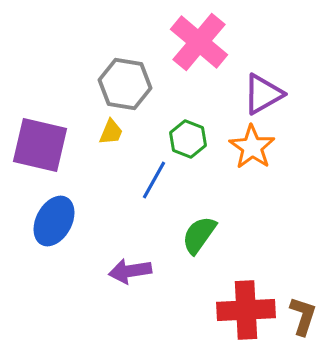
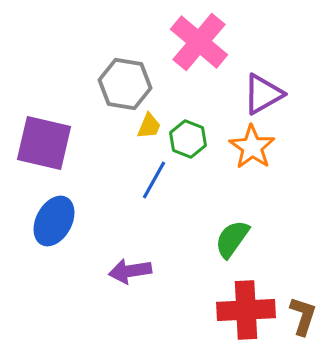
yellow trapezoid: moved 38 px right, 6 px up
purple square: moved 4 px right, 2 px up
green semicircle: moved 33 px right, 4 px down
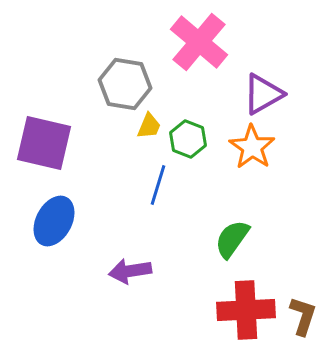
blue line: moved 4 px right, 5 px down; rotated 12 degrees counterclockwise
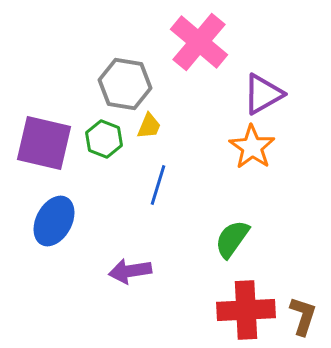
green hexagon: moved 84 px left
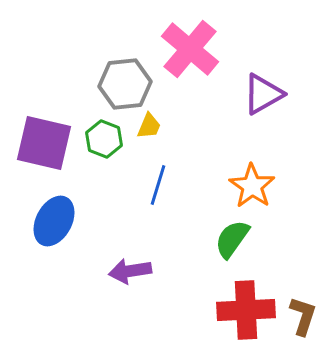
pink cross: moved 9 px left, 7 px down
gray hexagon: rotated 15 degrees counterclockwise
orange star: moved 39 px down
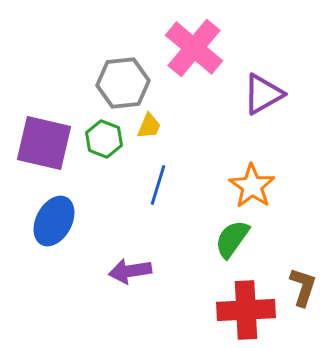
pink cross: moved 4 px right, 1 px up
gray hexagon: moved 2 px left, 1 px up
brown L-shape: moved 29 px up
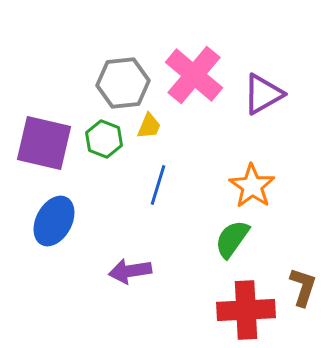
pink cross: moved 27 px down
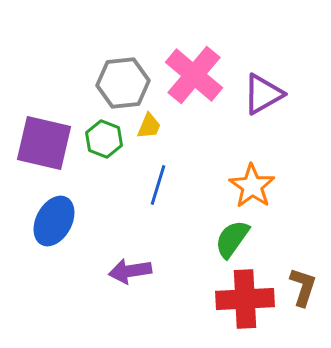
red cross: moved 1 px left, 11 px up
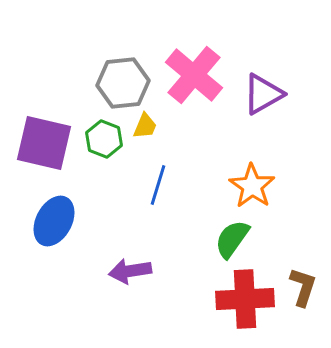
yellow trapezoid: moved 4 px left
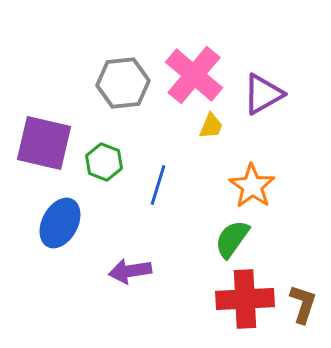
yellow trapezoid: moved 66 px right
green hexagon: moved 23 px down
blue ellipse: moved 6 px right, 2 px down
brown L-shape: moved 17 px down
